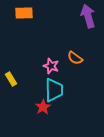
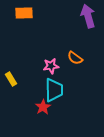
pink star: rotated 28 degrees counterclockwise
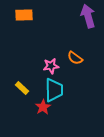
orange rectangle: moved 2 px down
yellow rectangle: moved 11 px right, 9 px down; rotated 16 degrees counterclockwise
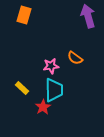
orange rectangle: rotated 72 degrees counterclockwise
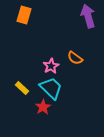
pink star: rotated 21 degrees counterclockwise
cyan trapezoid: moved 3 px left, 2 px up; rotated 45 degrees counterclockwise
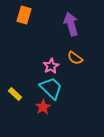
purple arrow: moved 17 px left, 8 px down
yellow rectangle: moved 7 px left, 6 px down
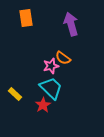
orange rectangle: moved 2 px right, 3 px down; rotated 24 degrees counterclockwise
orange semicircle: moved 12 px left
pink star: rotated 14 degrees clockwise
red star: moved 2 px up
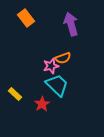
orange rectangle: rotated 30 degrees counterclockwise
orange semicircle: rotated 56 degrees counterclockwise
cyan trapezoid: moved 6 px right, 3 px up
red star: moved 1 px left, 1 px up
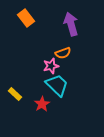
orange semicircle: moved 5 px up
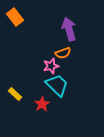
orange rectangle: moved 11 px left, 1 px up
purple arrow: moved 2 px left, 5 px down
